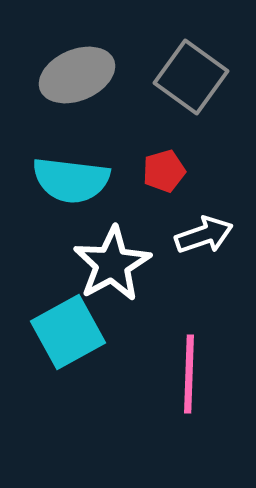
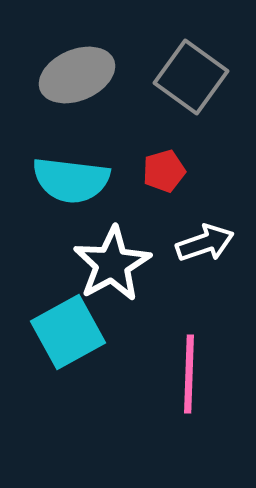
white arrow: moved 1 px right, 8 px down
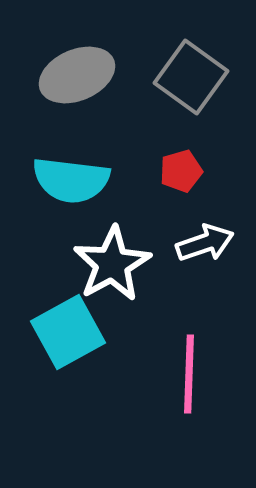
red pentagon: moved 17 px right
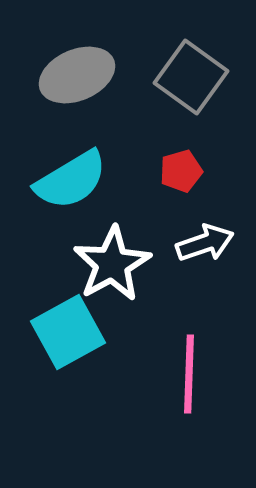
cyan semicircle: rotated 38 degrees counterclockwise
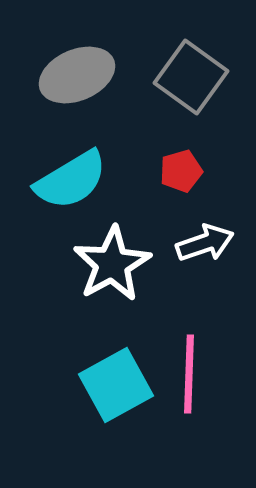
cyan square: moved 48 px right, 53 px down
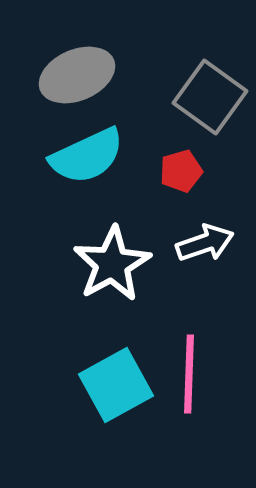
gray square: moved 19 px right, 20 px down
cyan semicircle: moved 16 px right, 24 px up; rotated 6 degrees clockwise
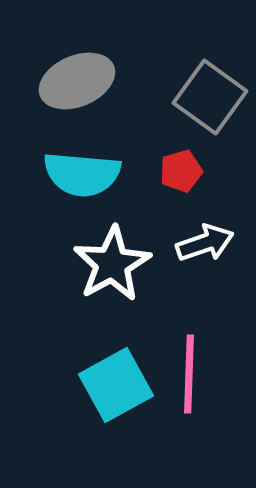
gray ellipse: moved 6 px down
cyan semicircle: moved 5 px left, 18 px down; rotated 30 degrees clockwise
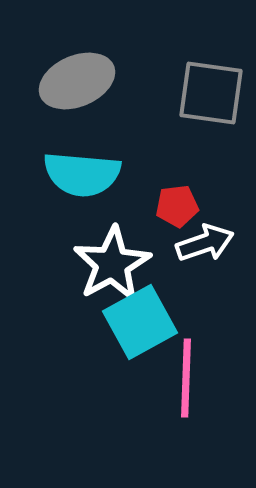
gray square: moved 1 px right, 4 px up; rotated 28 degrees counterclockwise
red pentagon: moved 4 px left, 35 px down; rotated 9 degrees clockwise
pink line: moved 3 px left, 4 px down
cyan square: moved 24 px right, 63 px up
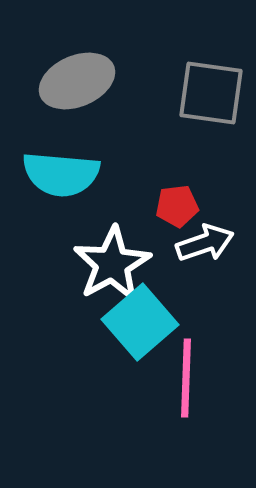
cyan semicircle: moved 21 px left
cyan square: rotated 12 degrees counterclockwise
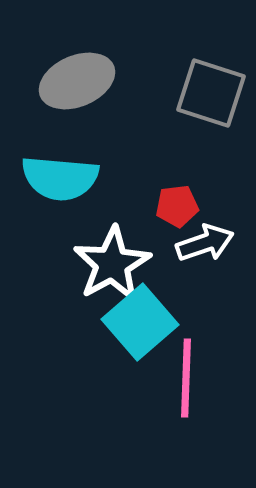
gray square: rotated 10 degrees clockwise
cyan semicircle: moved 1 px left, 4 px down
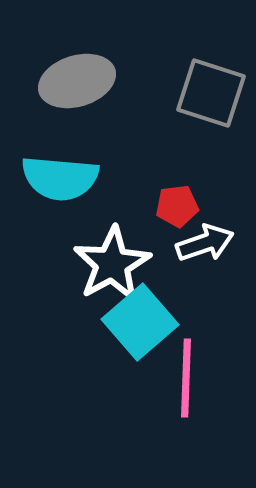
gray ellipse: rotated 6 degrees clockwise
